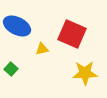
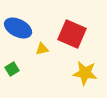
blue ellipse: moved 1 px right, 2 px down
green square: moved 1 px right; rotated 16 degrees clockwise
yellow star: rotated 10 degrees clockwise
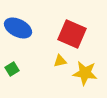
yellow triangle: moved 18 px right, 12 px down
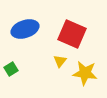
blue ellipse: moved 7 px right, 1 px down; rotated 44 degrees counterclockwise
yellow triangle: rotated 40 degrees counterclockwise
green square: moved 1 px left
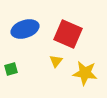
red square: moved 4 px left
yellow triangle: moved 4 px left
green square: rotated 16 degrees clockwise
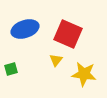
yellow triangle: moved 1 px up
yellow star: moved 1 px left, 1 px down
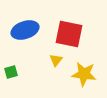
blue ellipse: moved 1 px down
red square: moved 1 px right; rotated 12 degrees counterclockwise
green square: moved 3 px down
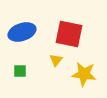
blue ellipse: moved 3 px left, 2 px down
green square: moved 9 px right, 1 px up; rotated 16 degrees clockwise
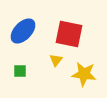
blue ellipse: moved 1 px right, 1 px up; rotated 28 degrees counterclockwise
